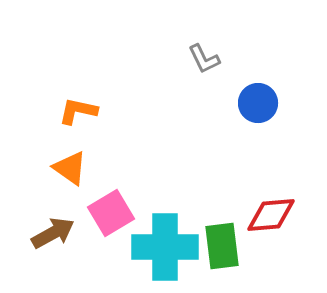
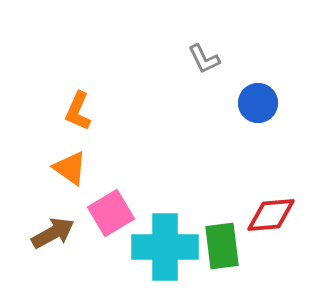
orange L-shape: rotated 78 degrees counterclockwise
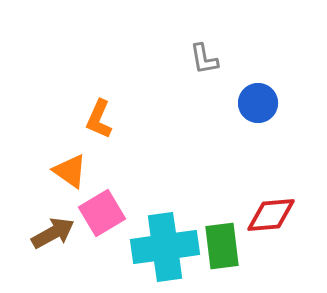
gray L-shape: rotated 16 degrees clockwise
orange L-shape: moved 21 px right, 8 px down
orange triangle: moved 3 px down
pink square: moved 9 px left
cyan cross: rotated 8 degrees counterclockwise
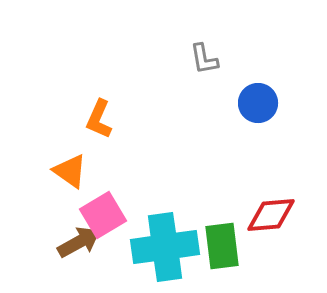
pink square: moved 1 px right, 2 px down
brown arrow: moved 26 px right, 9 px down
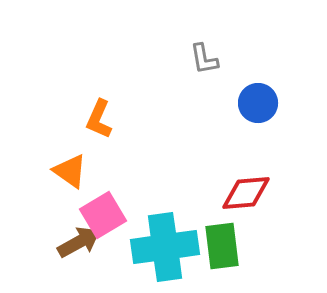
red diamond: moved 25 px left, 22 px up
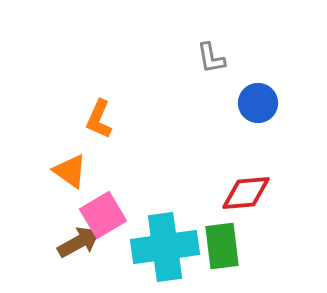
gray L-shape: moved 7 px right, 1 px up
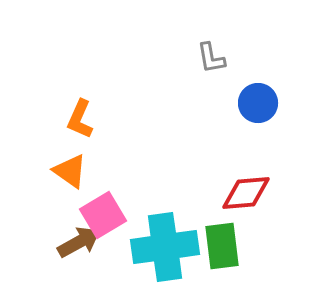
orange L-shape: moved 19 px left
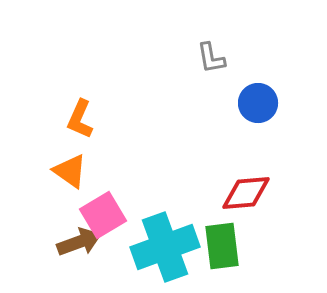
brown arrow: rotated 9 degrees clockwise
cyan cross: rotated 12 degrees counterclockwise
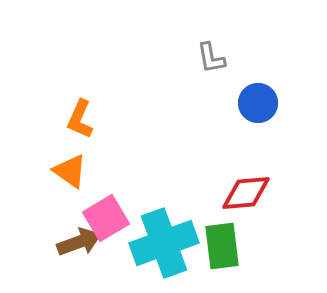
pink square: moved 3 px right, 3 px down
cyan cross: moved 1 px left, 4 px up
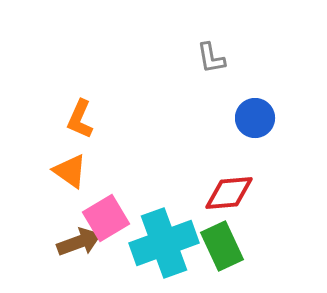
blue circle: moved 3 px left, 15 px down
red diamond: moved 17 px left
green rectangle: rotated 18 degrees counterclockwise
